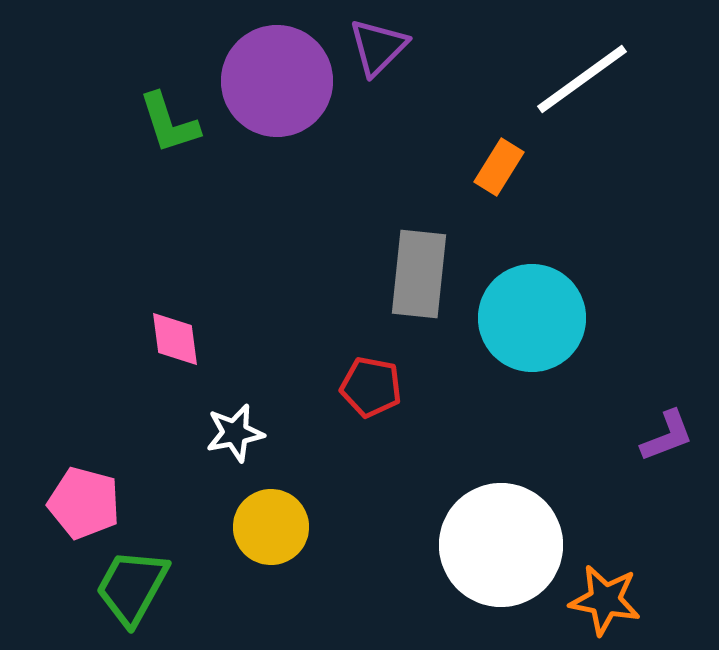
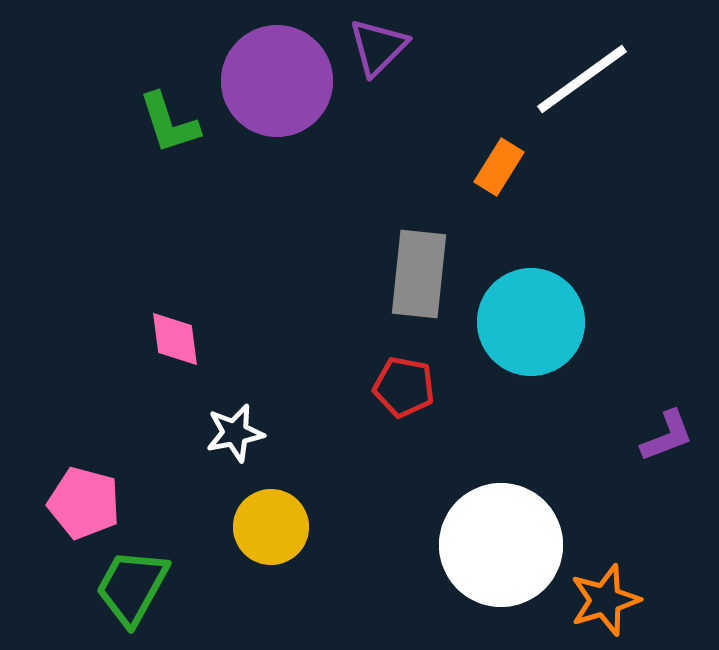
cyan circle: moved 1 px left, 4 px down
red pentagon: moved 33 px right
orange star: rotated 28 degrees counterclockwise
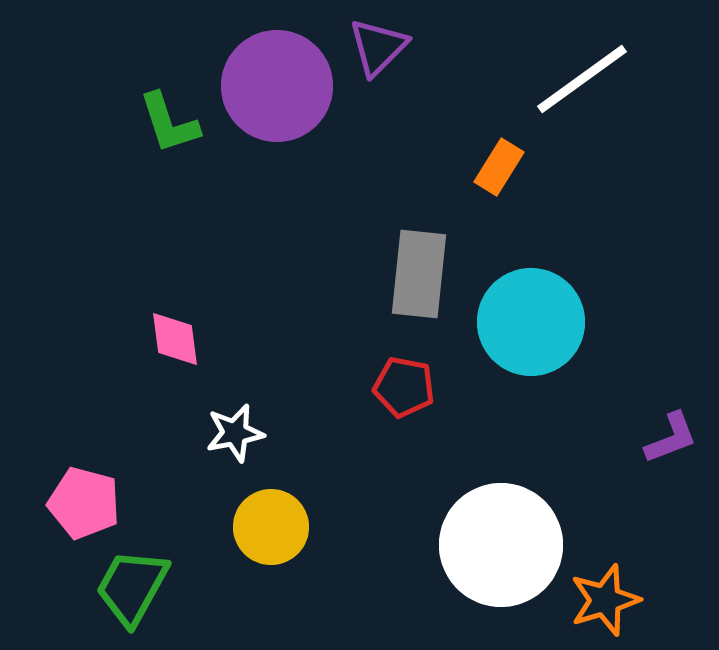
purple circle: moved 5 px down
purple L-shape: moved 4 px right, 2 px down
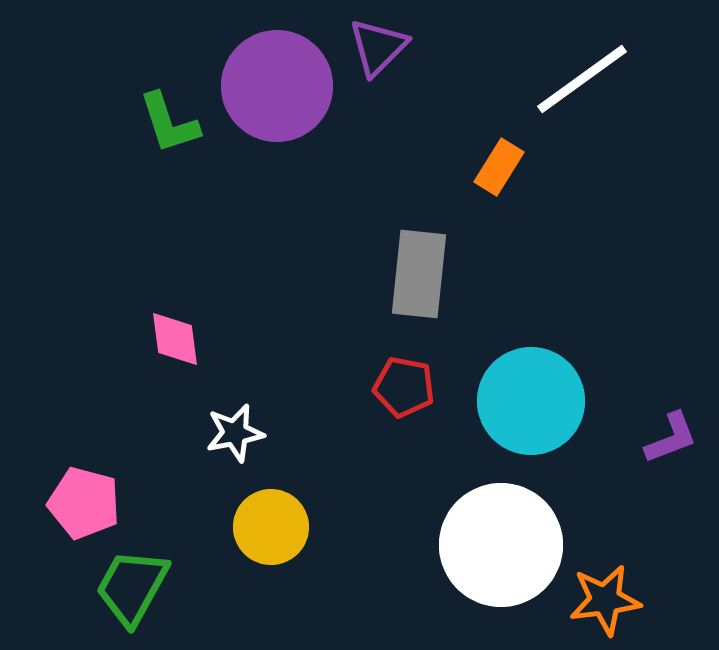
cyan circle: moved 79 px down
orange star: rotated 10 degrees clockwise
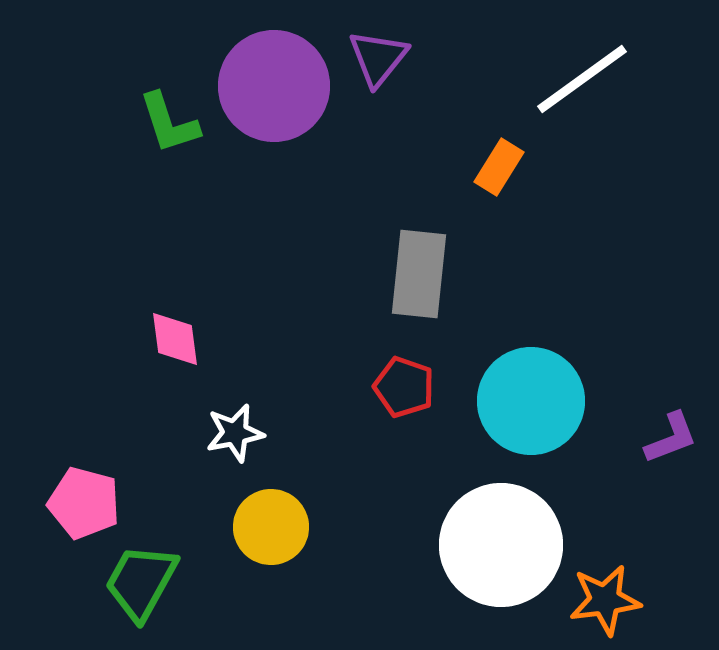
purple triangle: moved 11 px down; rotated 6 degrees counterclockwise
purple circle: moved 3 px left
red pentagon: rotated 8 degrees clockwise
green trapezoid: moved 9 px right, 5 px up
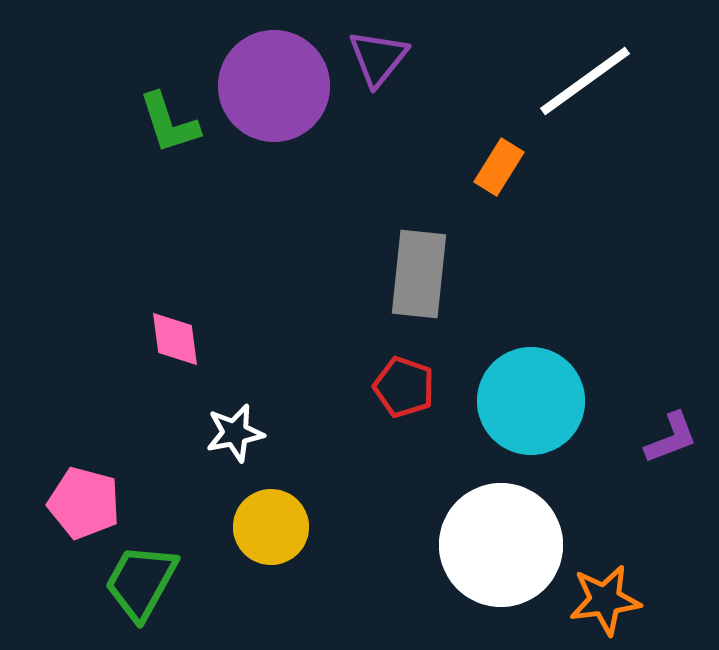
white line: moved 3 px right, 2 px down
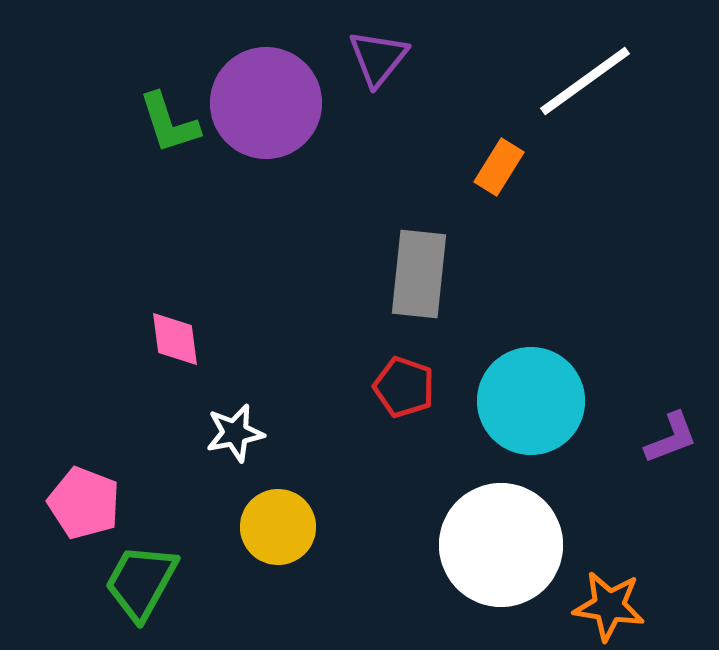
purple circle: moved 8 px left, 17 px down
pink pentagon: rotated 6 degrees clockwise
yellow circle: moved 7 px right
orange star: moved 4 px right, 6 px down; rotated 16 degrees clockwise
